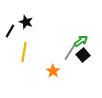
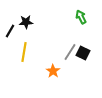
black star: rotated 24 degrees counterclockwise
green arrow: moved 24 px up; rotated 80 degrees counterclockwise
black square: moved 2 px up; rotated 24 degrees counterclockwise
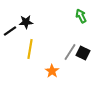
green arrow: moved 1 px up
black line: rotated 24 degrees clockwise
yellow line: moved 6 px right, 3 px up
orange star: moved 1 px left
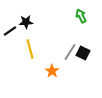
yellow line: rotated 24 degrees counterclockwise
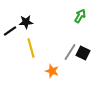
green arrow: moved 1 px left; rotated 56 degrees clockwise
yellow line: moved 1 px right, 1 px up
orange star: rotated 16 degrees counterclockwise
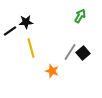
black square: rotated 24 degrees clockwise
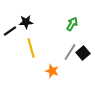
green arrow: moved 8 px left, 8 px down
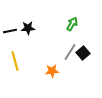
black star: moved 2 px right, 6 px down
black line: rotated 24 degrees clockwise
yellow line: moved 16 px left, 13 px down
orange star: rotated 24 degrees counterclockwise
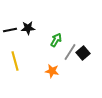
green arrow: moved 16 px left, 16 px down
black line: moved 1 px up
orange star: rotated 16 degrees clockwise
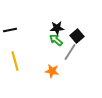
black star: moved 29 px right
green arrow: rotated 80 degrees counterclockwise
black square: moved 6 px left, 17 px up
